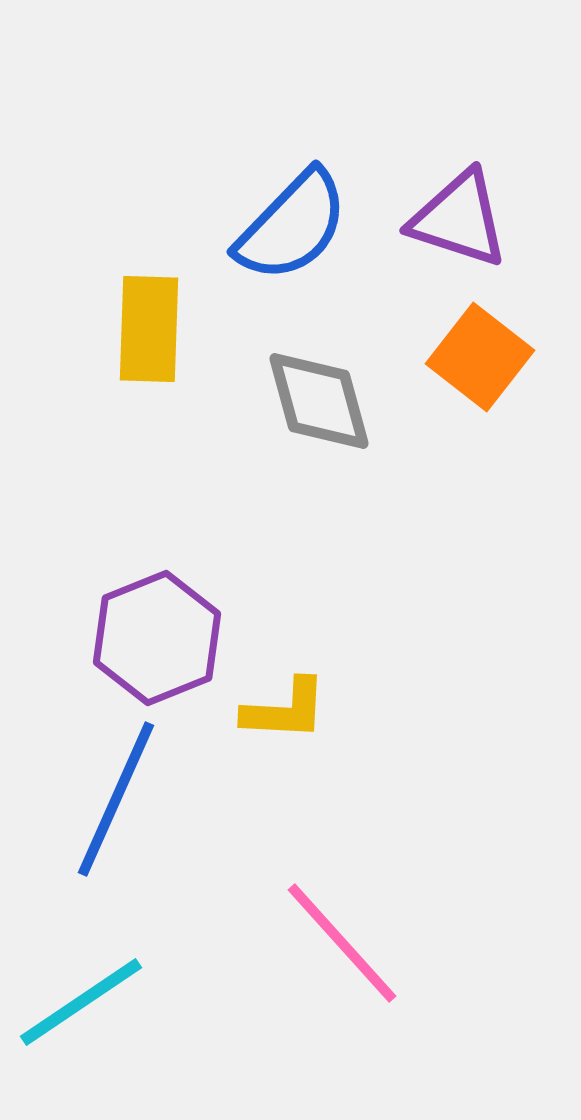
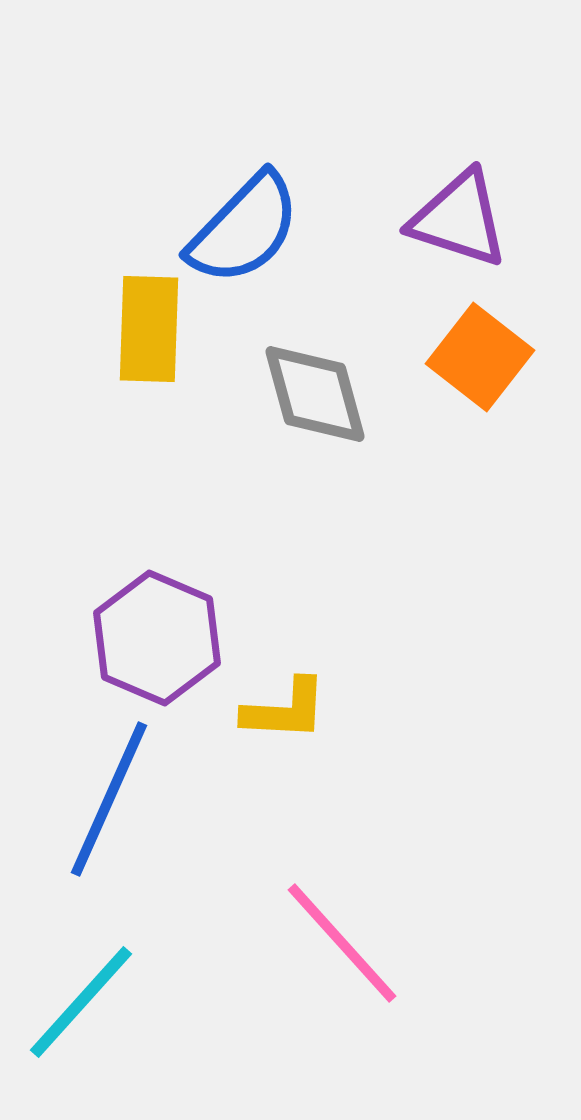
blue semicircle: moved 48 px left, 3 px down
gray diamond: moved 4 px left, 7 px up
purple hexagon: rotated 15 degrees counterclockwise
blue line: moved 7 px left
cyan line: rotated 14 degrees counterclockwise
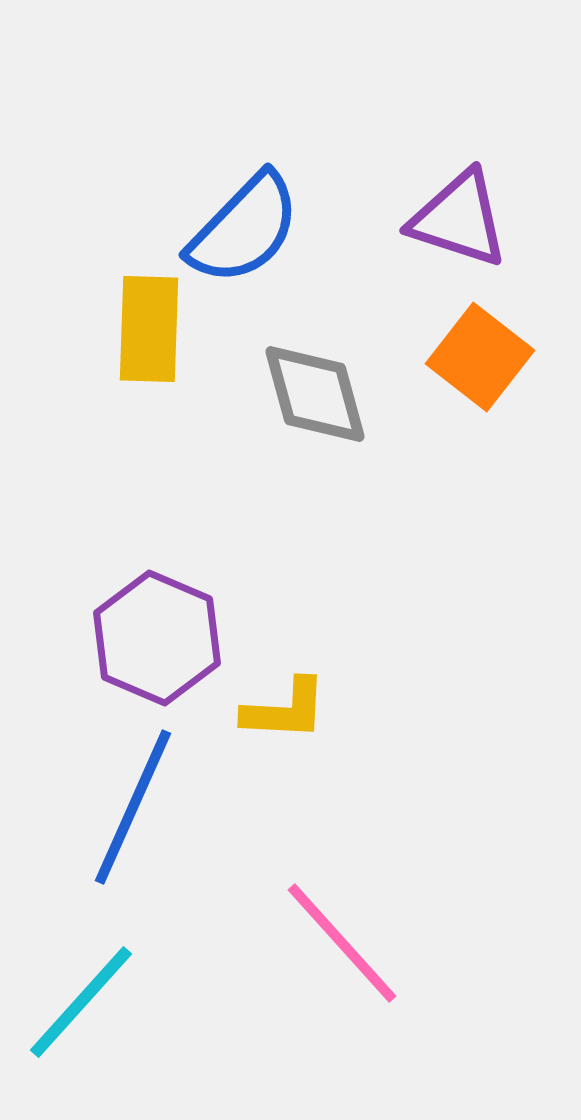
blue line: moved 24 px right, 8 px down
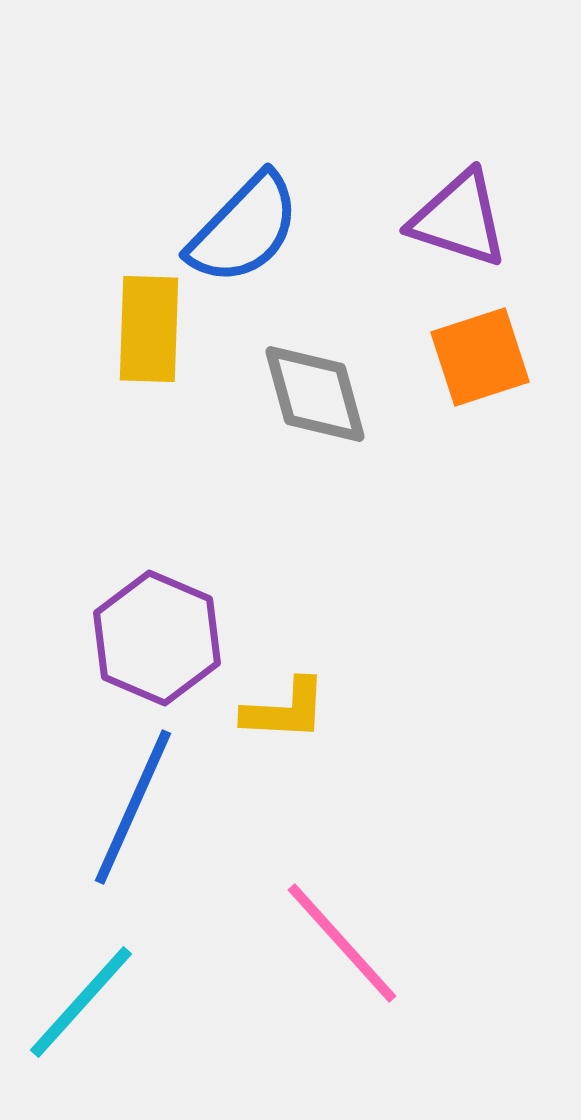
orange square: rotated 34 degrees clockwise
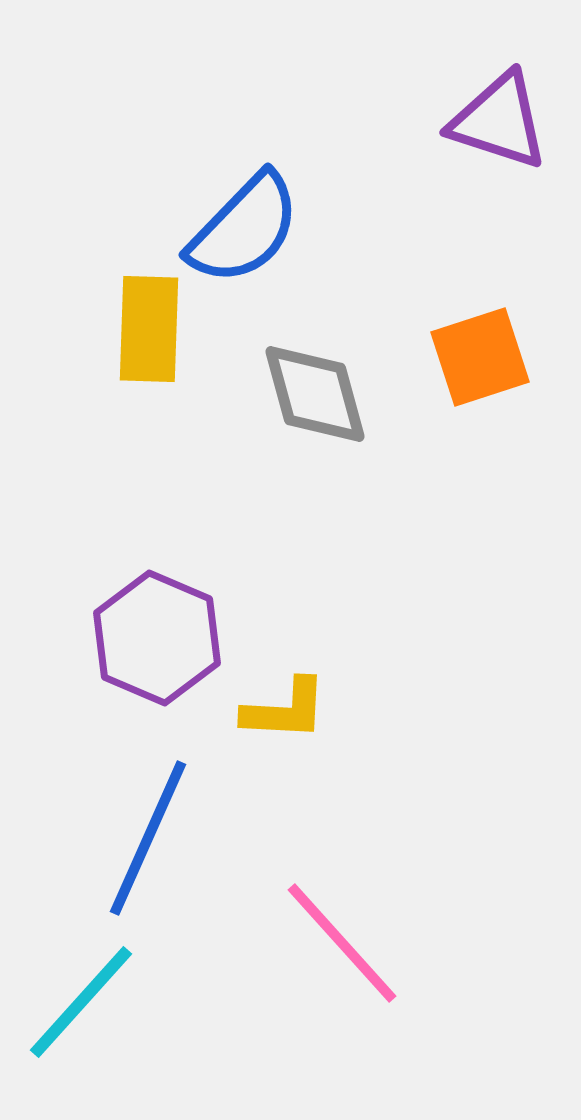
purple triangle: moved 40 px right, 98 px up
blue line: moved 15 px right, 31 px down
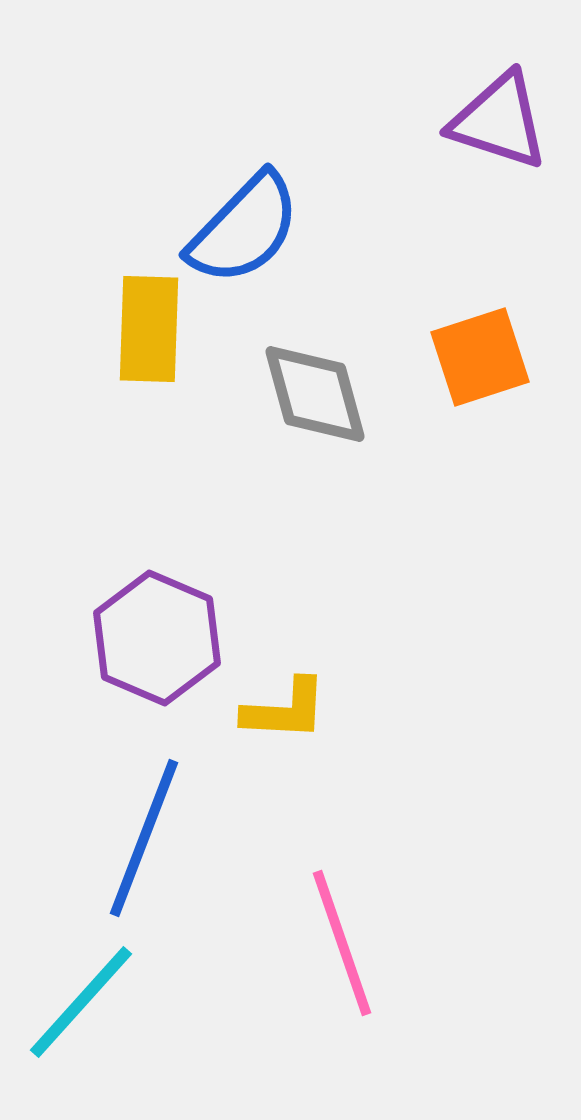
blue line: moved 4 px left; rotated 3 degrees counterclockwise
pink line: rotated 23 degrees clockwise
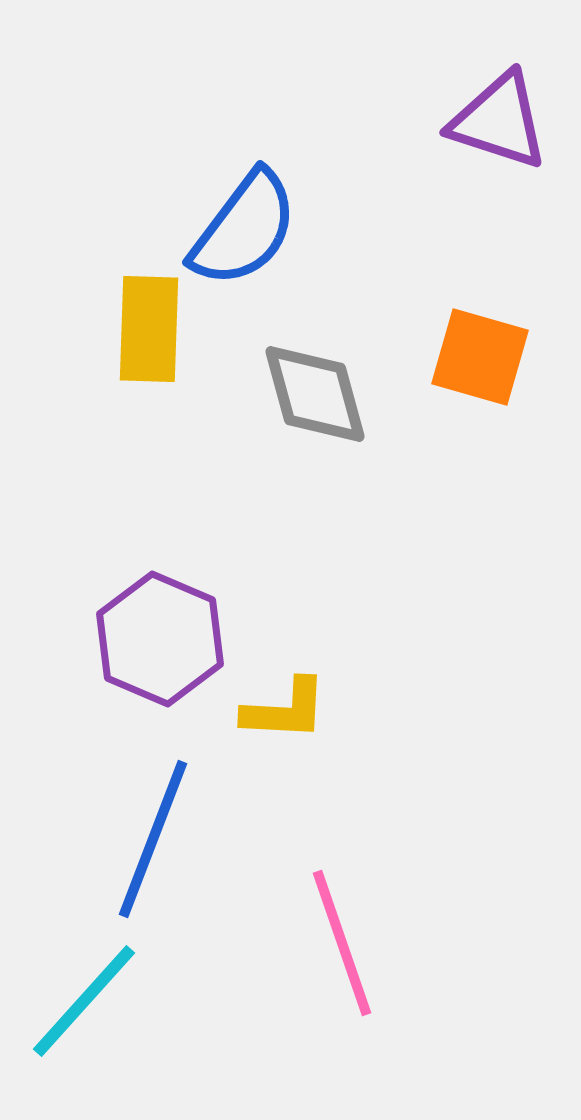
blue semicircle: rotated 7 degrees counterclockwise
orange square: rotated 34 degrees clockwise
purple hexagon: moved 3 px right, 1 px down
blue line: moved 9 px right, 1 px down
cyan line: moved 3 px right, 1 px up
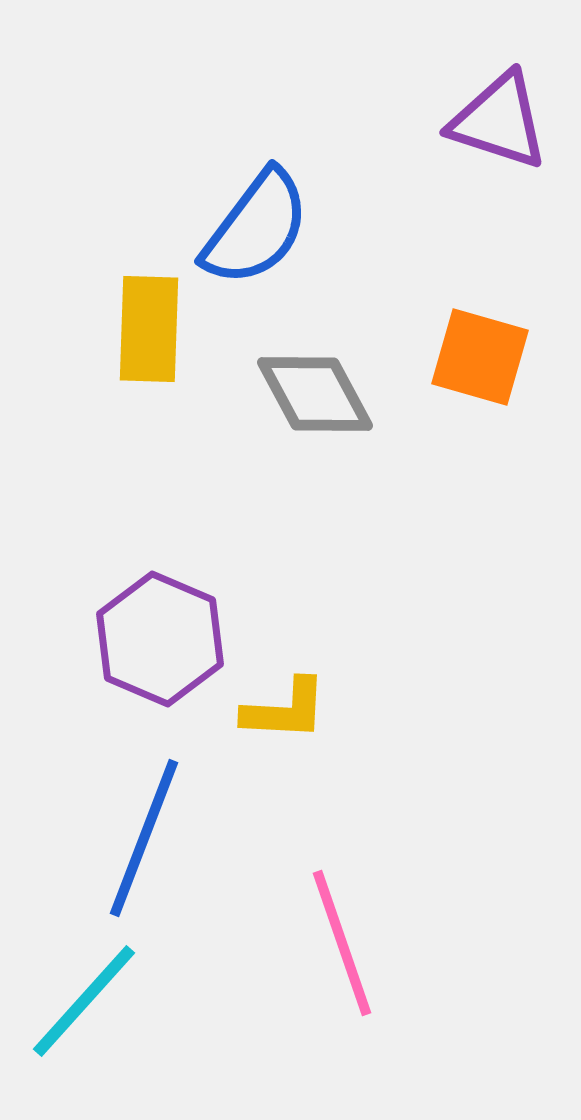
blue semicircle: moved 12 px right, 1 px up
gray diamond: rotated 13 degrees counterclockwise
blue line: moved 9 px left, 1 px up
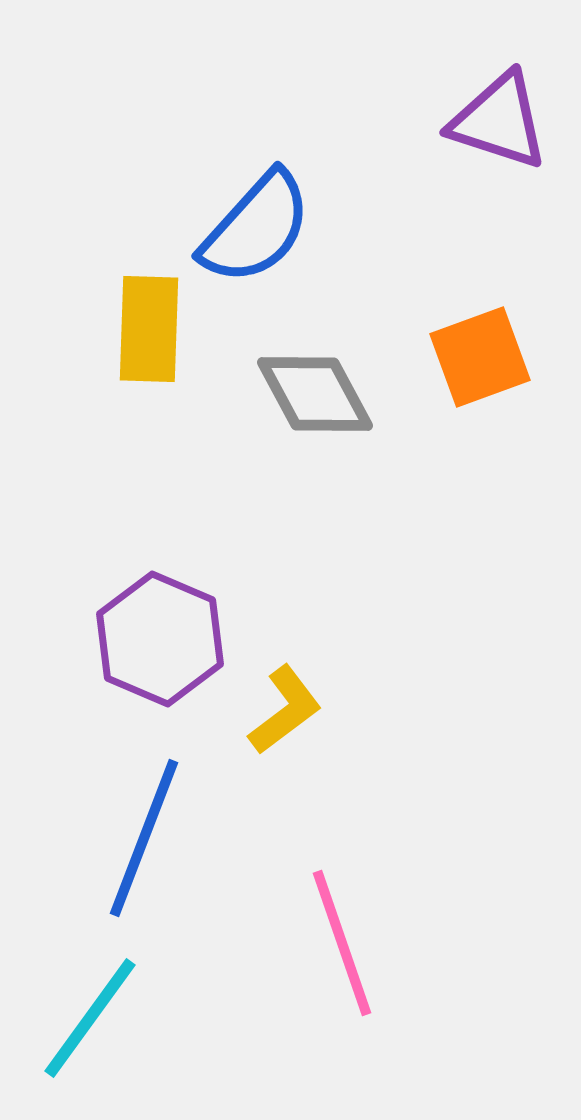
blue semicircle: rotated 5 degrees clockwise
orange square: rotated 36 degrees counterclockwise
yellow L-shape: rotated 40 degrees counterclockwise
cyan line: moved 6 px right, 17 px down; rotated 6 degrees counterclockwise
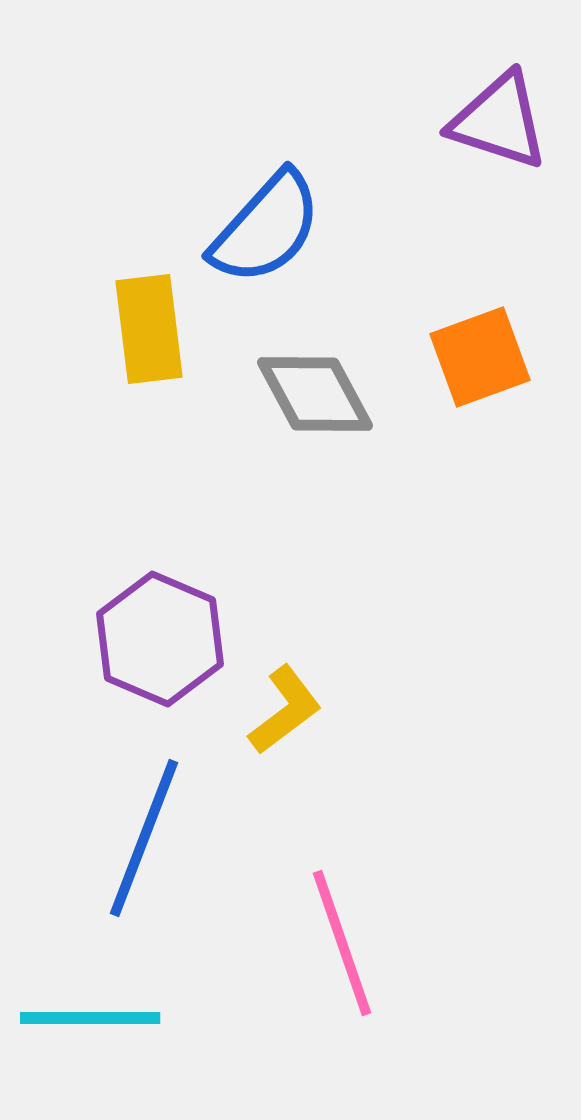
blue semicircle: moved 10 px right
yellow rectangle: rotated 9 degrees counterclockwise
cyan line: rotated 54 degrees clockwise
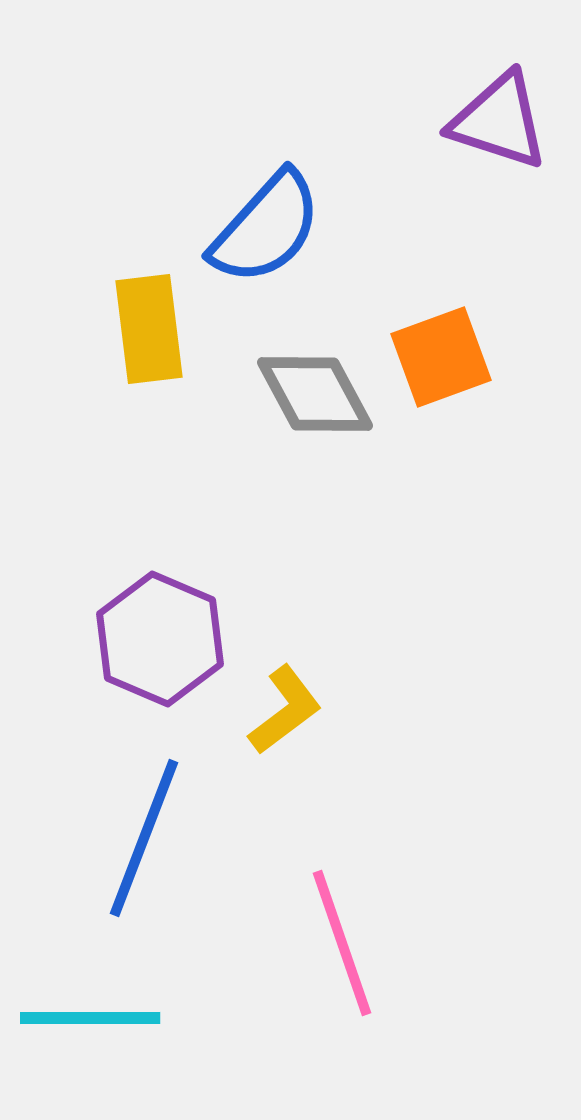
orange square: moved 39 px left
